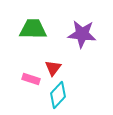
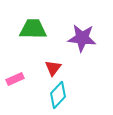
purple star: moved 4 px down
pink rectangle: moved 16 px left; rotated 42 degrees counterclockwise
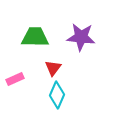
green trapezoid: moved 2 px right, 8 px down
purple star: moved 1 px left, 1 px up
cyan diamond: moved 1 px left; rotated 20 degrees counterclockwise
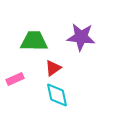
green trapezoid: moved 1 px left, 4 px down
red triangle: rotated 18 degrees clockwise
cyan diamond: rotated 36 degrees counterclockwise
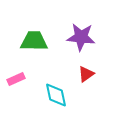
red triangle: moved 33 px right, 6 px down
pink rectangle: moved 1 px right
cyan diamond: moved 1 px left
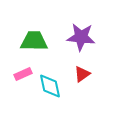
red triangle: moved 4 px left
pink rectangle: moved 7 px right, 5 px up
cyan diamond: moved 6 px left, 9 px up
